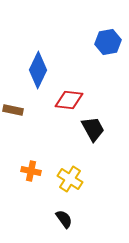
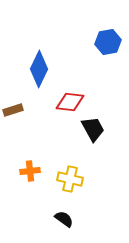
blue diamond: moved 1 px right, 1 px up
red diamond: moved 1 px right, 2 px down
brown rectangle: rotated 30 degrees counterclockwise
orange cross: moved 1 px left; rotated 18 degrees counterclockwise
yellow cross: rotated 20 degrees counterclockwise
black semicircle: rotated 18 degrees counterclockwise
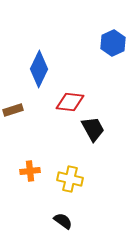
blue hexagon: moved 5 px right, 1 px down; rotated 15 degrees counterclockwise
black semicircle: moved 1 px left, 2 px down
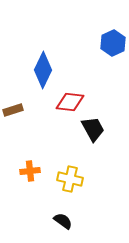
blue diamond: moved 4 px right, 1 px down
